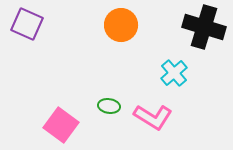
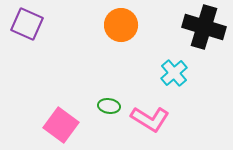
pink L-shape: moved 3 px left, 2 px down
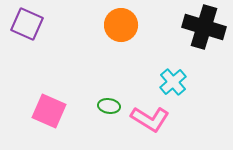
cyan cross: moved 1 px left, 9 px down
pink square: moved 12 px left, 14 px up; rotated 12 degrees counterclockwise
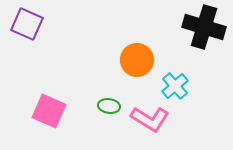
orange circle: moved 16 px right, 35 px down
cyan cross: moved 2 px right, 4 px down
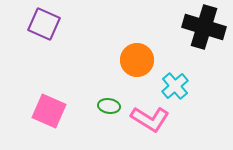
purple square: moved 17 px right
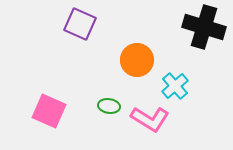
purple square: moved 36 px right
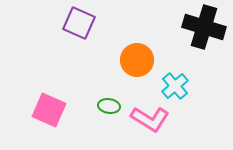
purple square: moved 1 px left, 1 px up
pink square: moved 1 px up
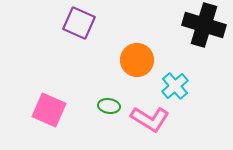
black cross: moved 2 px up
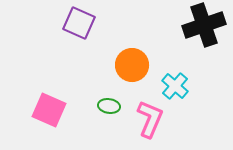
black cross: rotated 36 degrees counterclockwise
orange circle: moved 5 px left, 5 px down
cyan cross: rotated 8 degrees counterclockwise
pink L-shape: rotated 99 degrees counterclockwise
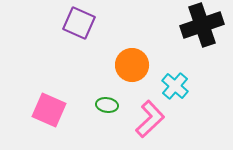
black cross: moved 2 px left
green ellipse: moved 2 px left, 1 px up
pink L-shape: rotated 24 degrees clockwise
